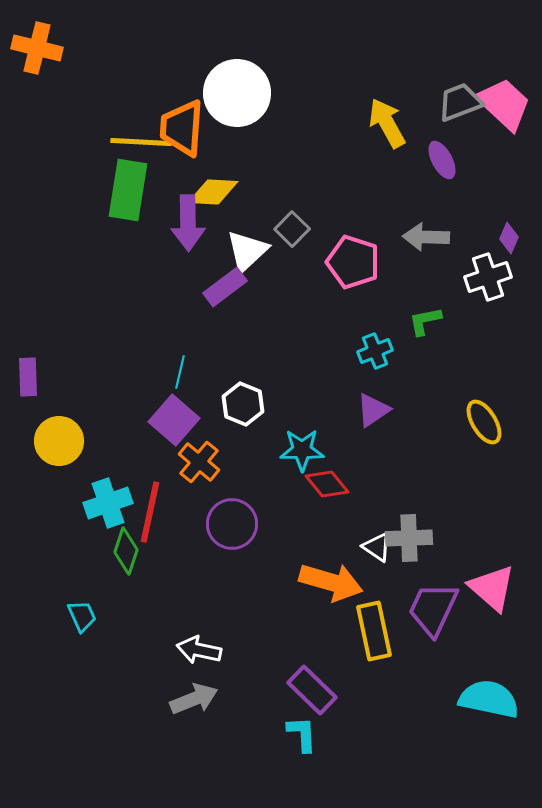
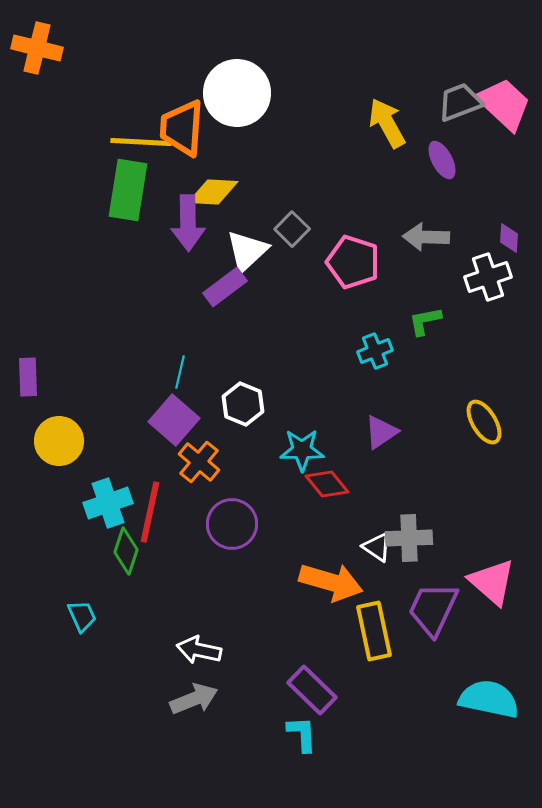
purple diamond at (509, 238): rotated 20 degrees counterclockwise
purple triangle at (373, 410): moved 8 px right, 22 px down
pink triangle at (492, 588): moved 6 px up
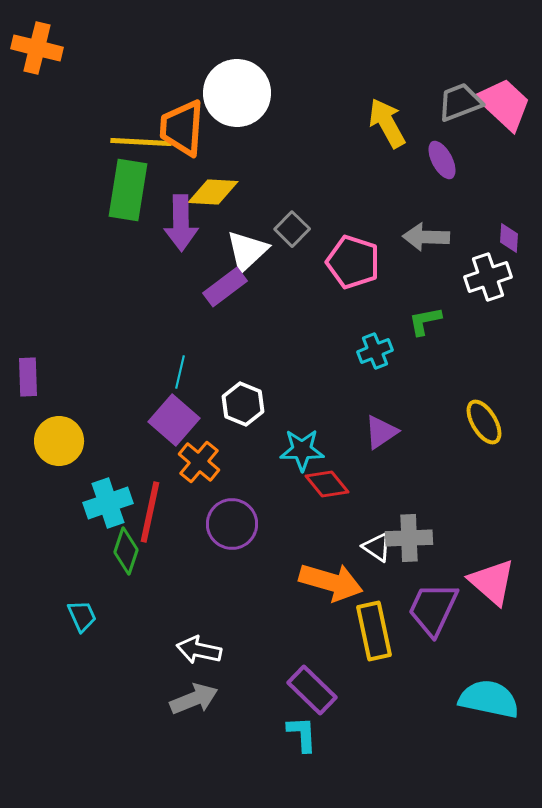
purple arrow at (188, 223): moved 7 px left
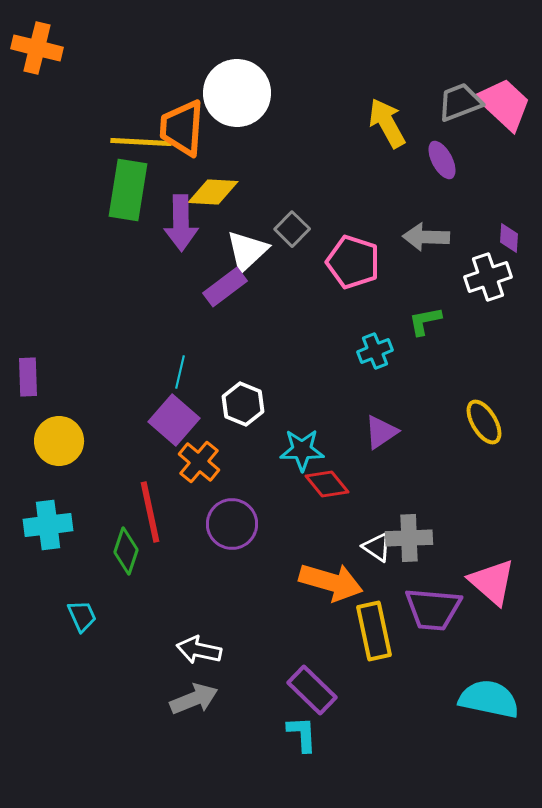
cyan cross at (108, 503): moved 60 px left, 22 px down; rotated 12 degrees clockwise
red line at (150, 512): rotated 24 degrees counterclockwise
purple trapezoid at (433, 609): rotated 110 degrees counterclockwise
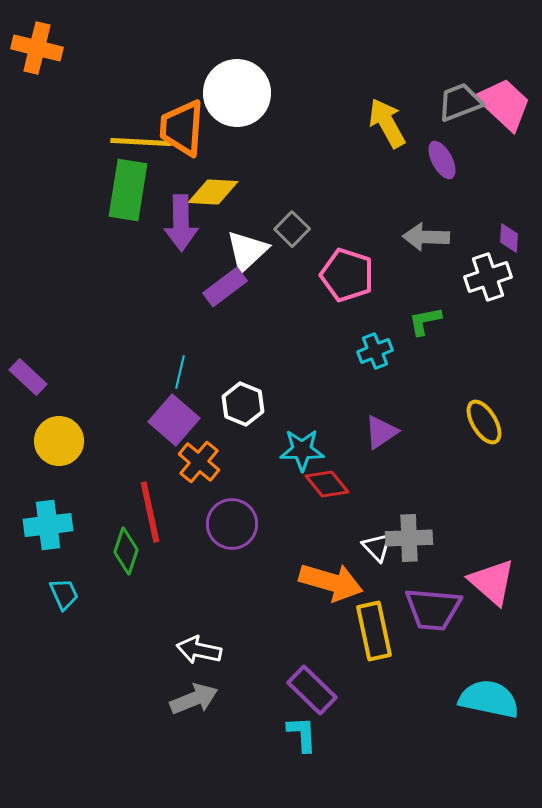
pink pentagon at (353, 262): moved 6 px left, 13 px down
purple rectangle at (28, 377): rotated 45 degrees counterclockwise
white triangle at (377, 547): rotated 12 degrees clockwise
cyan trapezoid at (82, 616): moved 18 px left, 22 px up
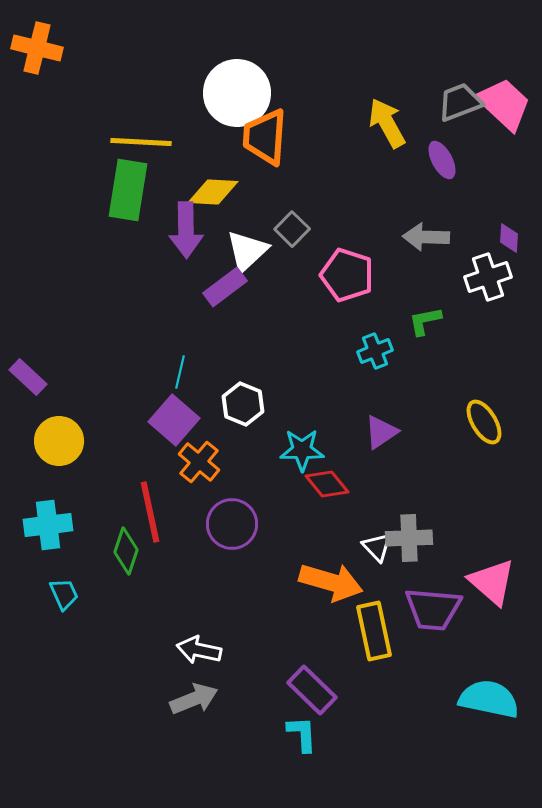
orange trapezoid at (182, 128): moved 83 px right, 9 px down
purple arrow at (181, 223): moved 5 px right, 7 px down
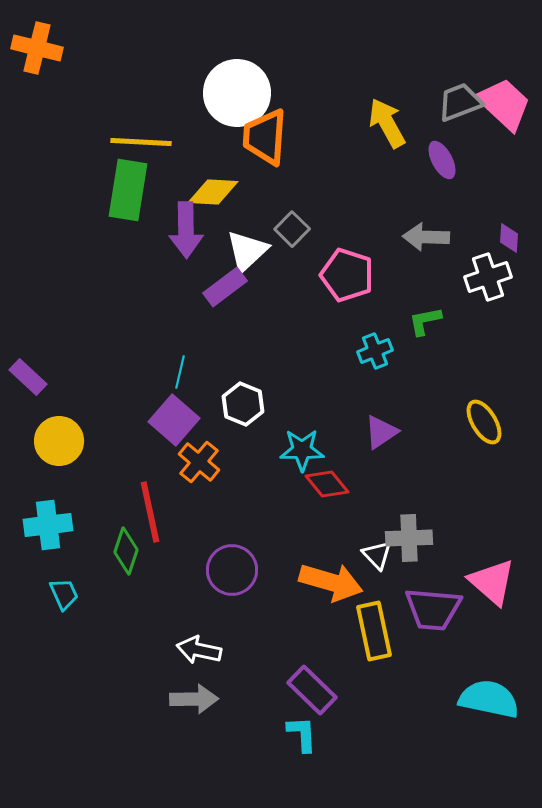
purple circle at (232, 524): moved 46 px down
white triangle at (377, 547): moved 8 px down
gray arrow at (194, 699): rotated 21 degrees clockwise
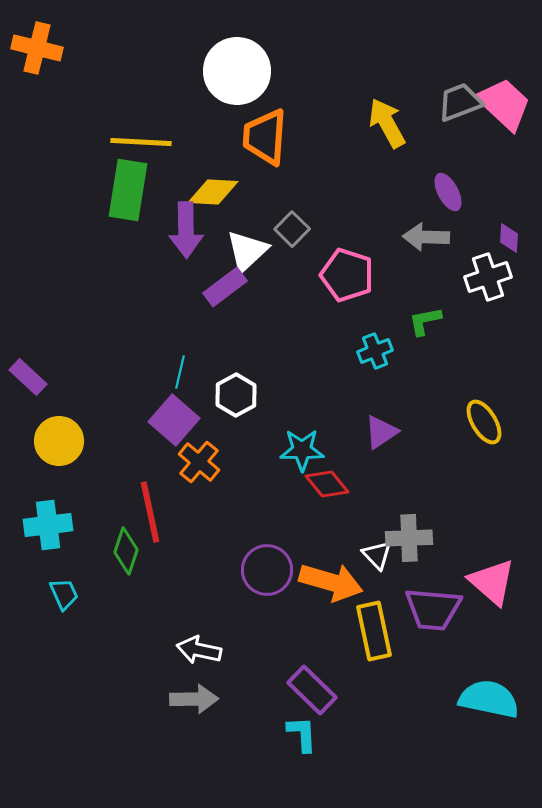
white circle at (237, 93): moved 22 px up
purple ellipse at (442, 160): moved 6 px right, 32 px down
white hexagon at (243, 404): moved 7 px left, 9 px up; rotated 9 degrees clockwise
purple circle at (232, 570): moved 35 px right
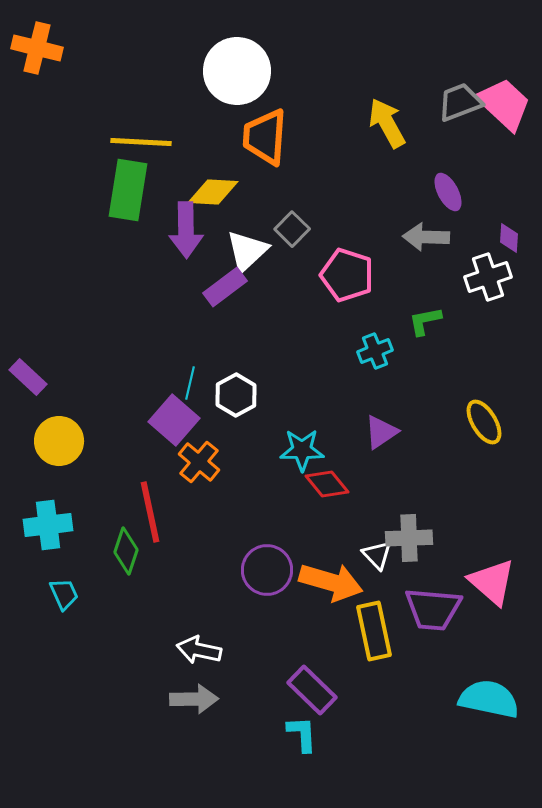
cyan line at (180, 372): moved 10 px right, 11 px down
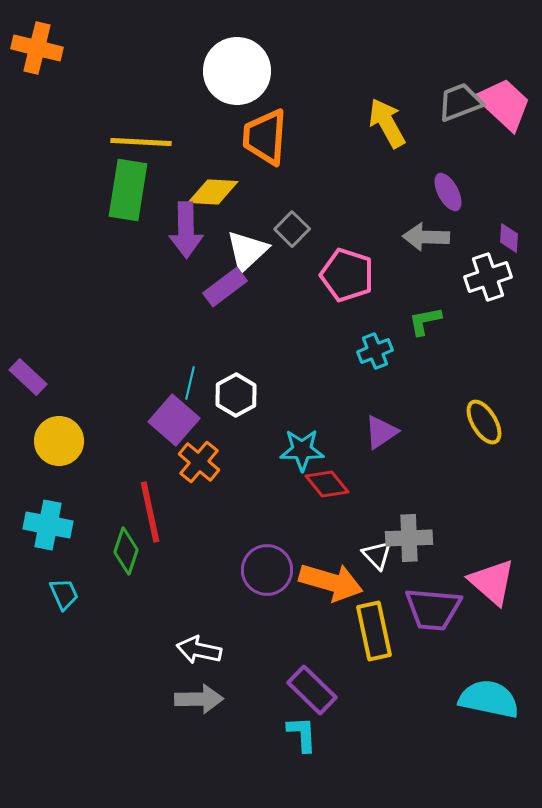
cyan cross at (48, 525): rotated 18 degrees clockwise
gray arrow at (194, 699): moved 5 px right
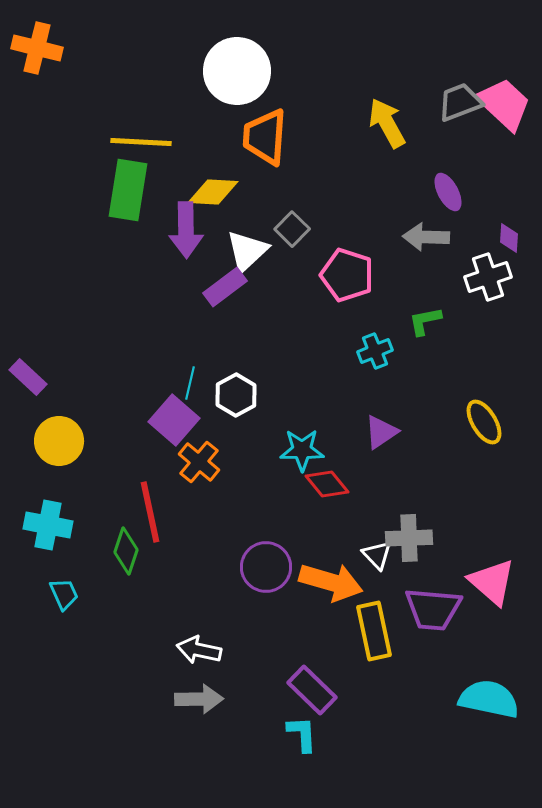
purple circle at (267, 570): moved 1 px left, 3 px up
